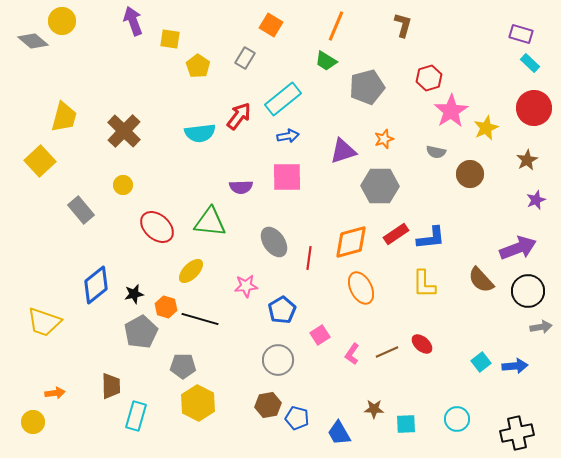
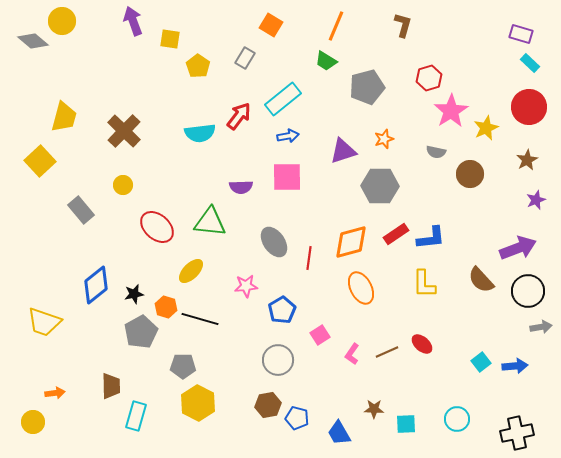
red circle at (534, 108): moved 5 px left, 1 px up
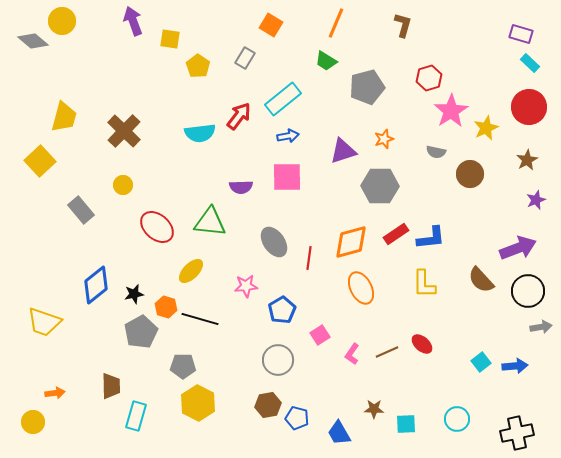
orange line at (336, 26): moved 3 px up
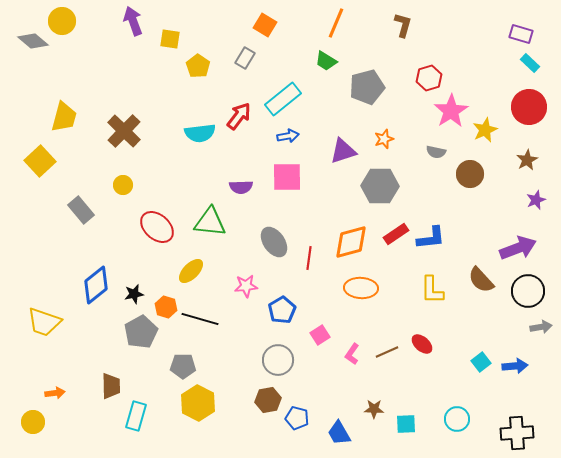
orange square at (271, 25): moved 6 px left
yellow star at (486, 128): moved 1 px left, 2 px down
yellow L-shape at (424, 284): moved 8 px right, 6 px down
orange ellipse at (361, 288): rotated 60 degrees counterclockwise
brown hexagon at (268, 405): moved 5 px up
black cross at (517, 433): rotated 8 degrees clockwise
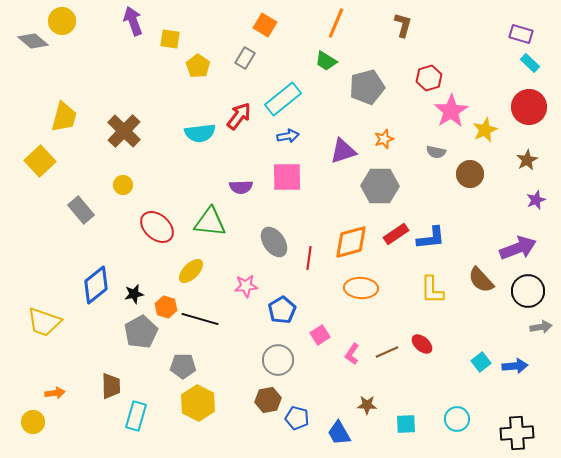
brown star at (374, 409): moved 7 px left, 4 px up
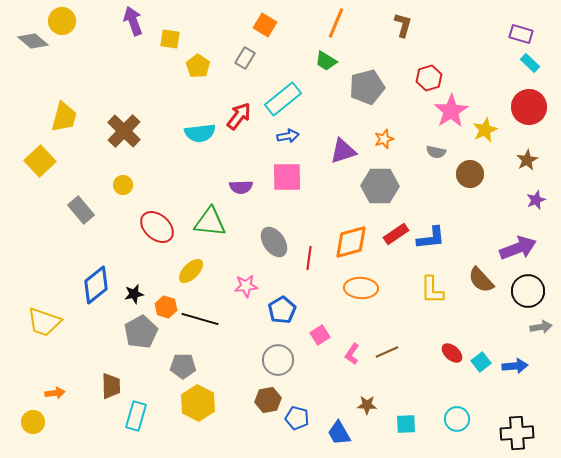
red ellipse at (422, 344): moved 30 px right, 9 px down
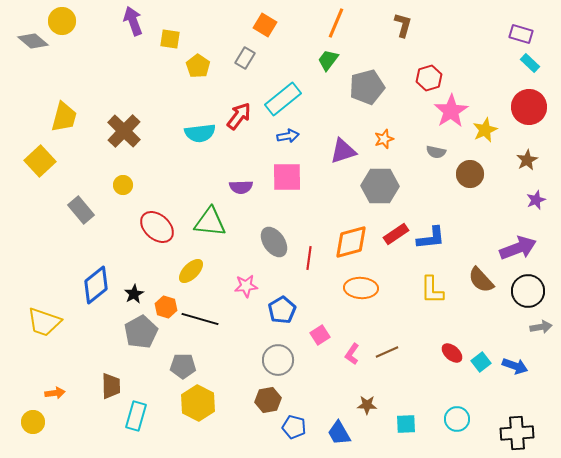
green trapezoid at (326, 61): moved 2 px right, 1 px up; rotated 95 degrees clockwise
black star at (134, 294): rotated 18 degrees counterclockwise
blue arrow at (515, 366): rotated 25 degrees clockwise
blue pentagon at (297, 418): moved 3 px left, 9 px down
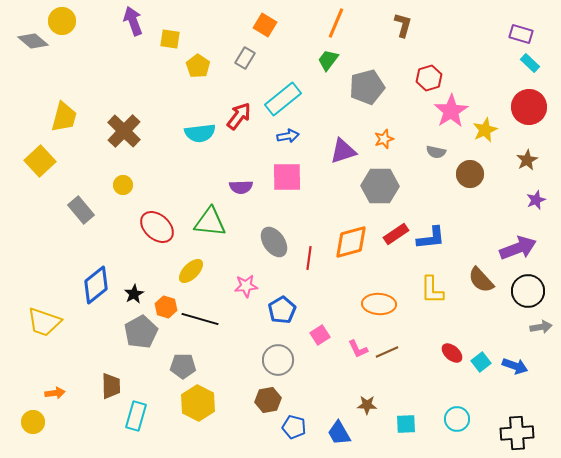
orange ellipse at (361, 288): moved 18 px right, 16 px down
pink L-shape at (352, 354): moved 6 px right, 5 px up; rotated 60 degrees counterclockwise
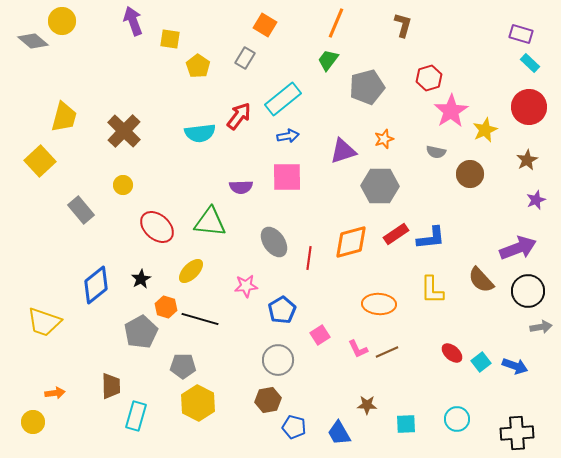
black star at (134, 294): moved 7 px right, 15 px up
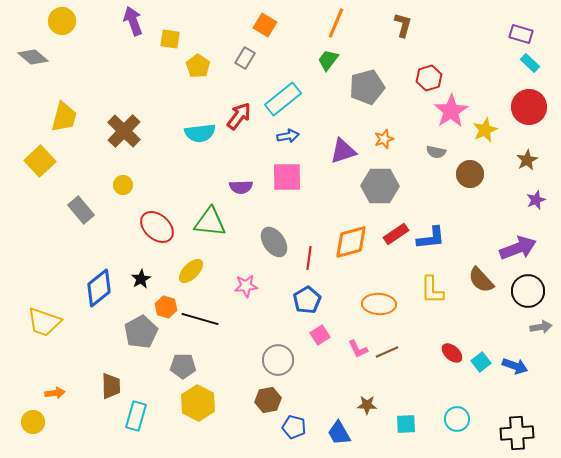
gray diamond at (33, 41): moved 16 px down
blue diamond at (96, 285): moved 3 px right, 3 px down
blue pentagon at (282, 310): moved 25 px right, 10 px up
